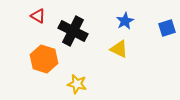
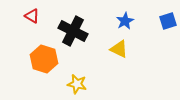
red triangle: moved 6 px left
blue square: moved 1 px right, 7 px up
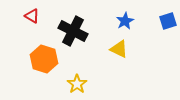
yellow star: rotated 24 degrees clockwise
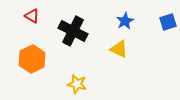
blue square: moved 1 px down
orange hexagon: moved 12 px left; rotated 16 degrees clockwise
yellow star: rotated 24 degrees counterclockwise
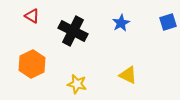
blue star: moved 4 px left, 2 px down
yellow triangle: moved 9 px right, 26 px down
orange hexagon: moved 5 px down
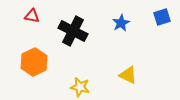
red triangle: rotated 21 degrees counterclockwise
blue square: moved 6 px left, 5 px up
orange hexagon: moved 2 px right, 2 px up
yellow star: moved 3 px right, 3 px down
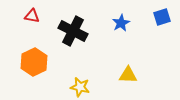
yellow triangle: rotated 24 degrees counterclockwise
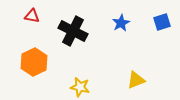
blue square: moved 5 px down
yellow triangle: moved 8 px right, 5 px down; rotated 24 degrees counterclockwise
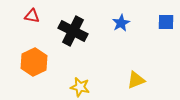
blue square: moved 4 px right; rotated 18 degrees clockwise
